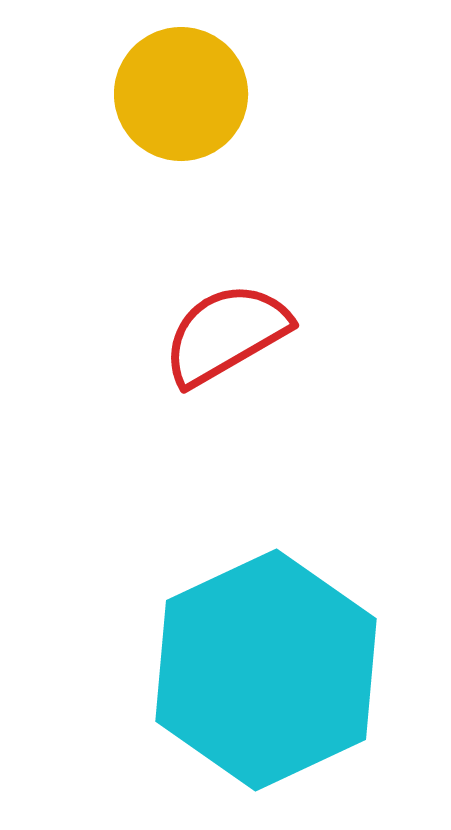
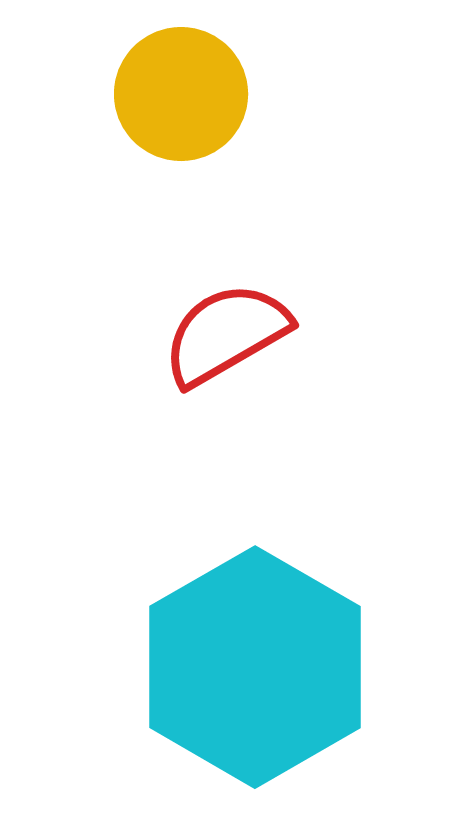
cyan hexagon: moved 11 px left, 3 px up; rotated 5 degrees counterclockwise
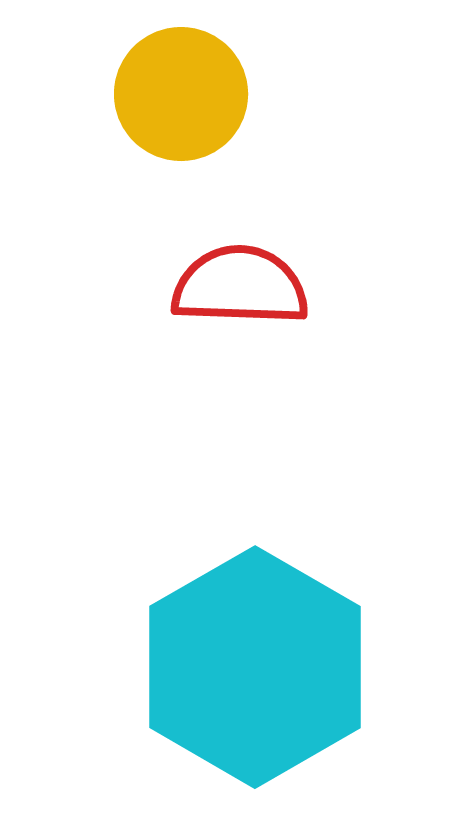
red semicircle: moved 14 px right, 48 px up; rotated 32 degrees clockwise
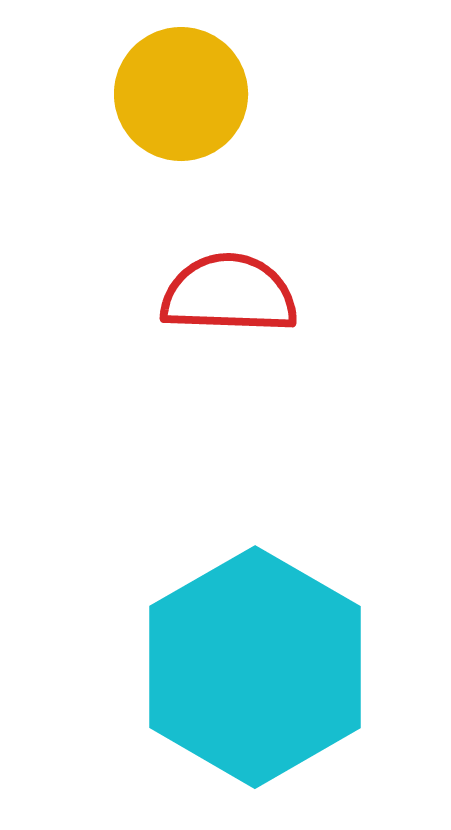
red semicircle: moved 11 px left, 8 px down
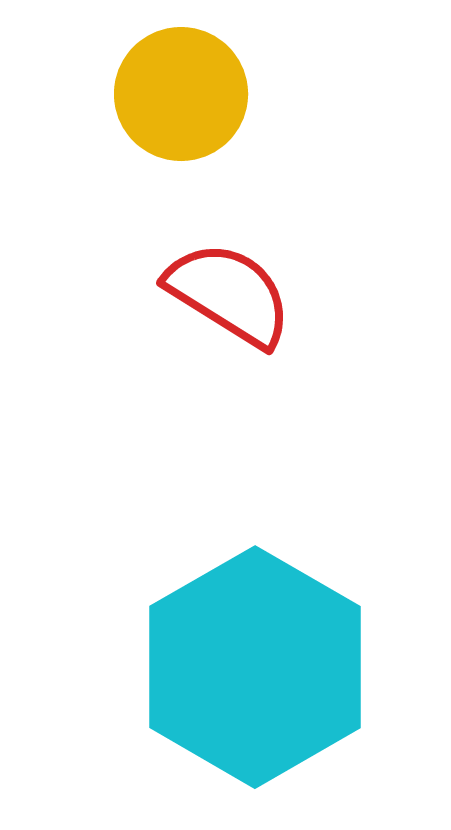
red semicircle: rotated 30 degrees clockwise
